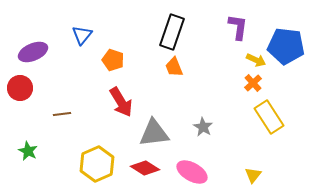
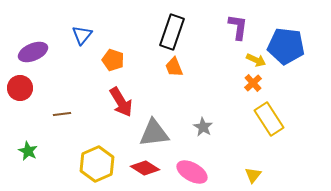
yellow rectangle: moved 2 px down
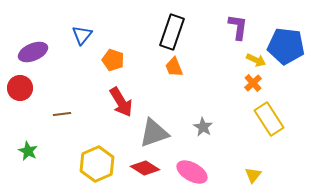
gray triangle: rotated 12 degrees counterclockwise
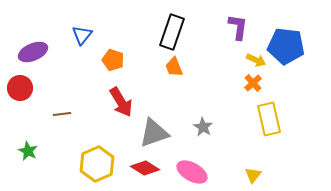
yellow rectangle: rotated 20 degrees clockwise
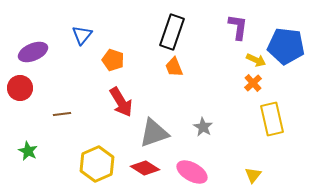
yellow rectangle: moved 3 px right
